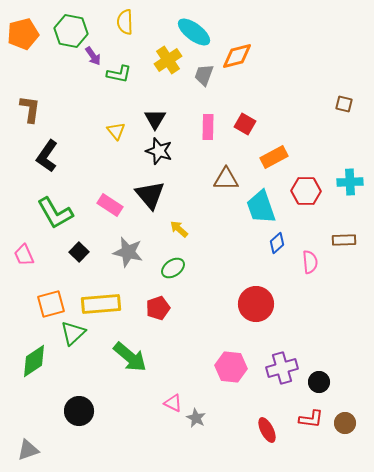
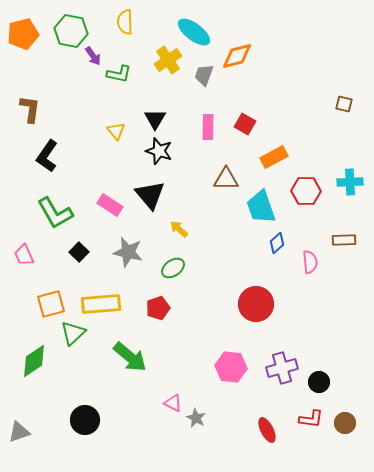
black circle at (79, 411): moved 6 px right, 9 px down
gray triangle at (28, 450): moved 9 px left, 18 px up
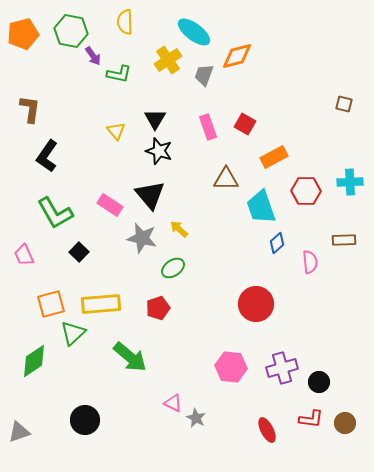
pink rectangle at (208, 127): rotated 20 degrees counterclockwise
gray star at (128, 252): moved 14 px right, 14 px up
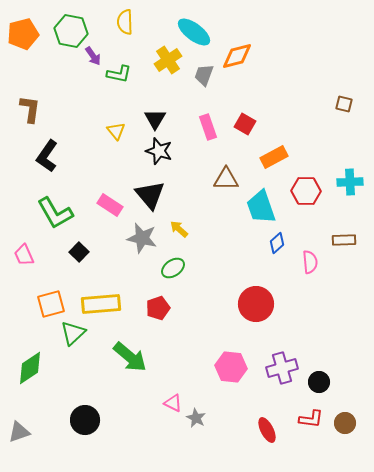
green diamond at (34, 361): moved 4 px left, 7 px down
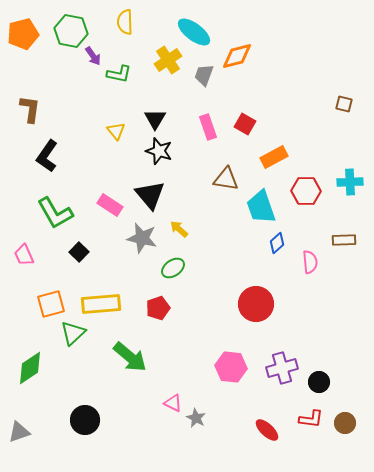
brown triangle at (226, 179): rotated 8 degrees clockwise
red ellipse at (267, 430): rotated 20 degrees counterclockwise
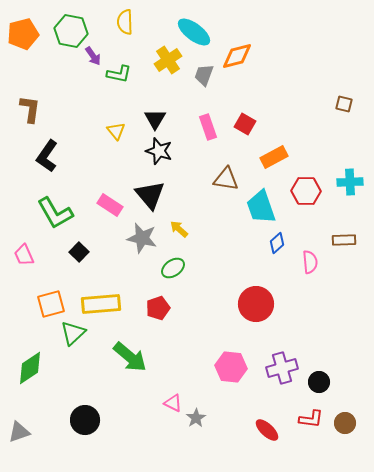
gray star at (196, 418): rotated 12 degrees clockwise
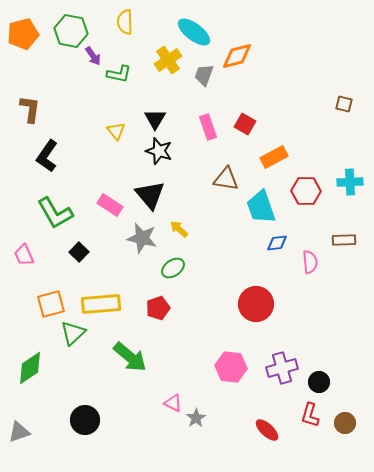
blue diamond at (277, 243): rotated 35 degrees clockwise
red L-shape at (311, 419): moved 1 px left, 4 px up; rotated 100 degrees clockwise
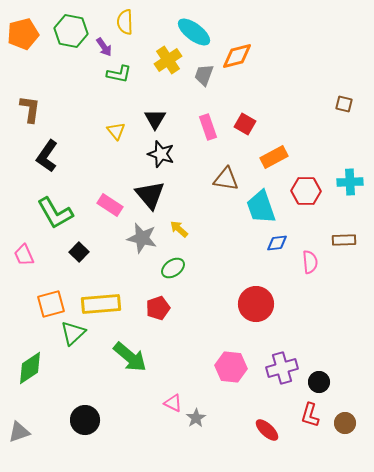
purple arrow at (93, 56): moved 11 px right, 9 px up
black star at (159, 151): moved 2 px right, 3 px down
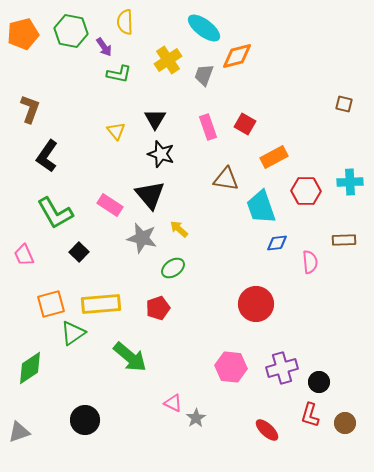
cyan ellipse at (194, 32): moved 10 px right, 4 px up
brown L-shape at (30, 109): rotated 12 degrees clockwise
green triangle at (73, 333): rotated 8 degrees clockwise
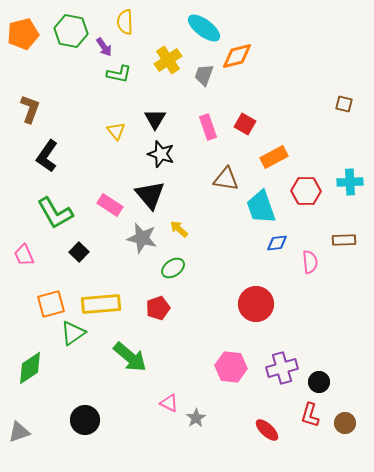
pink triangle at (173, 403): moved 4 px left
